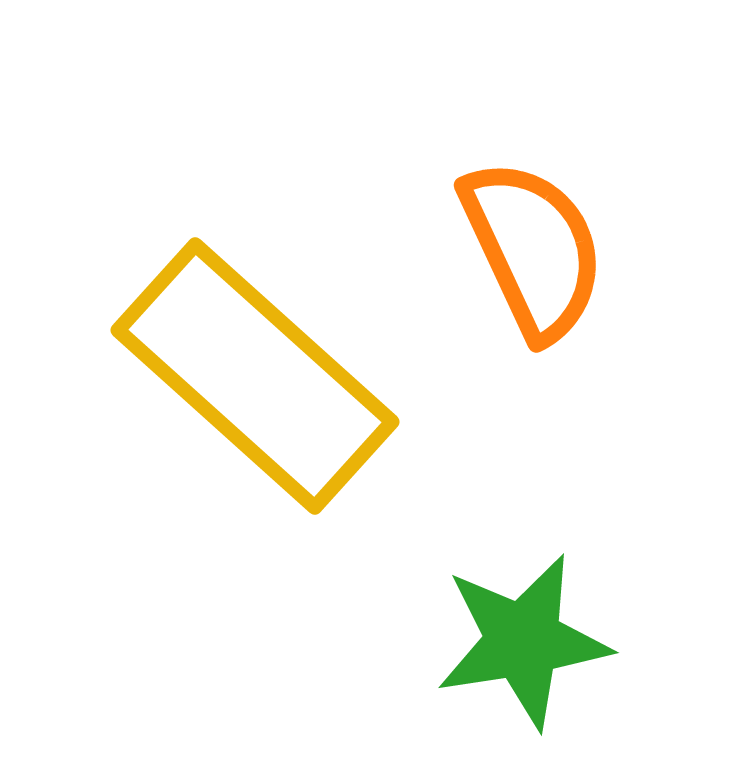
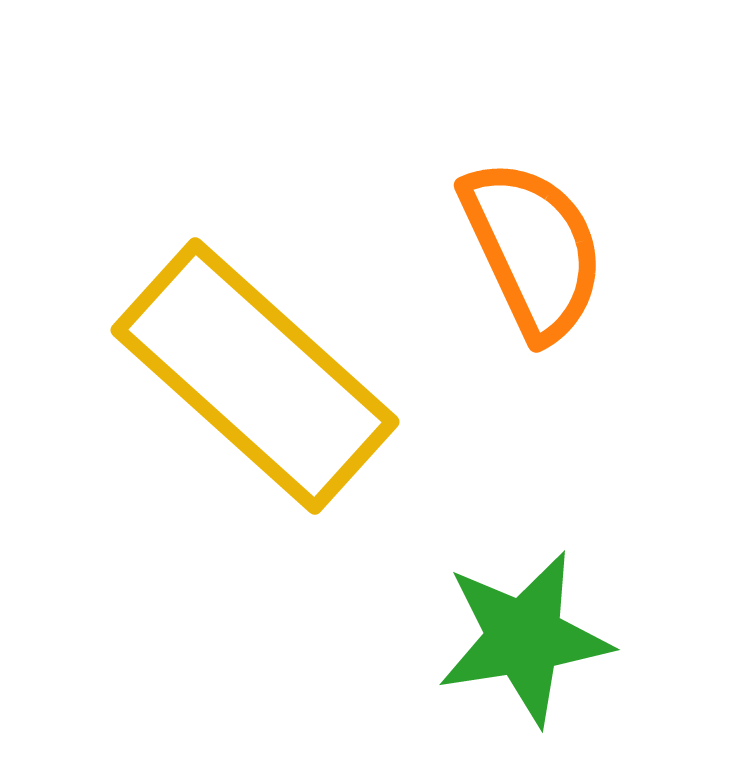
green star: moved 1 px right, 3 px up
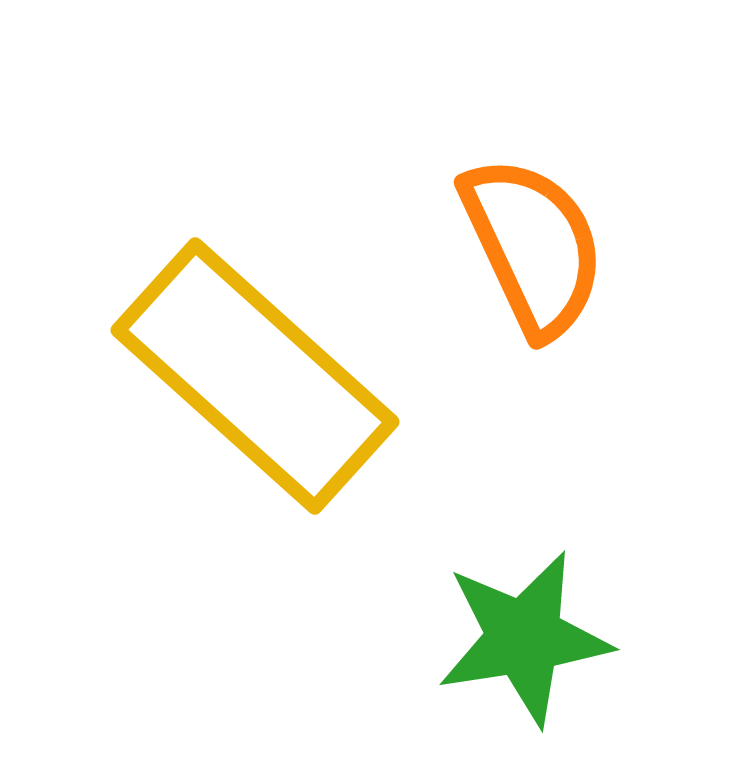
orange semicircle: moved 3 px up
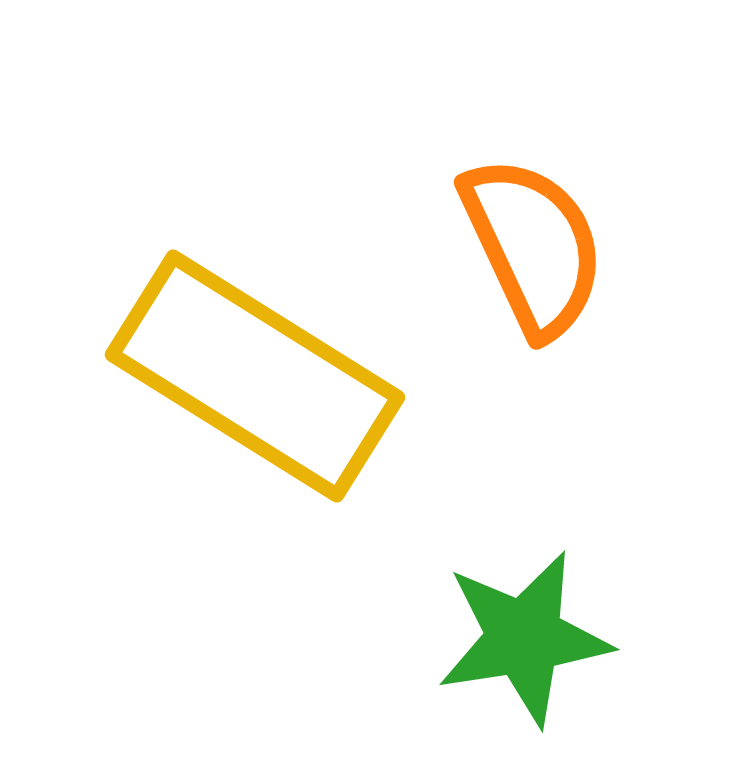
yellow rectangle: rotated 10 degrees counterclockwise
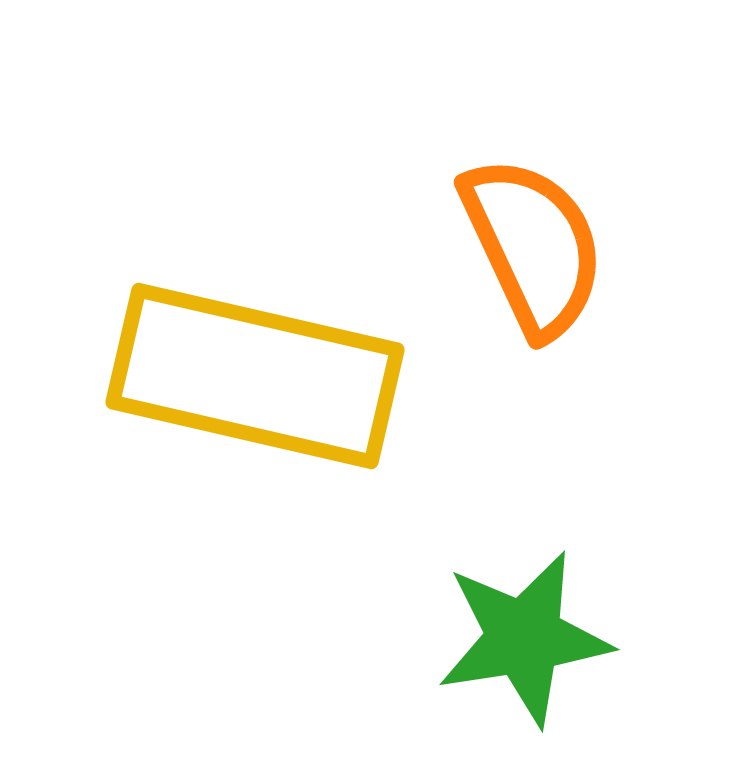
yellow rectangle: rotated 19 degrees counterclockwise
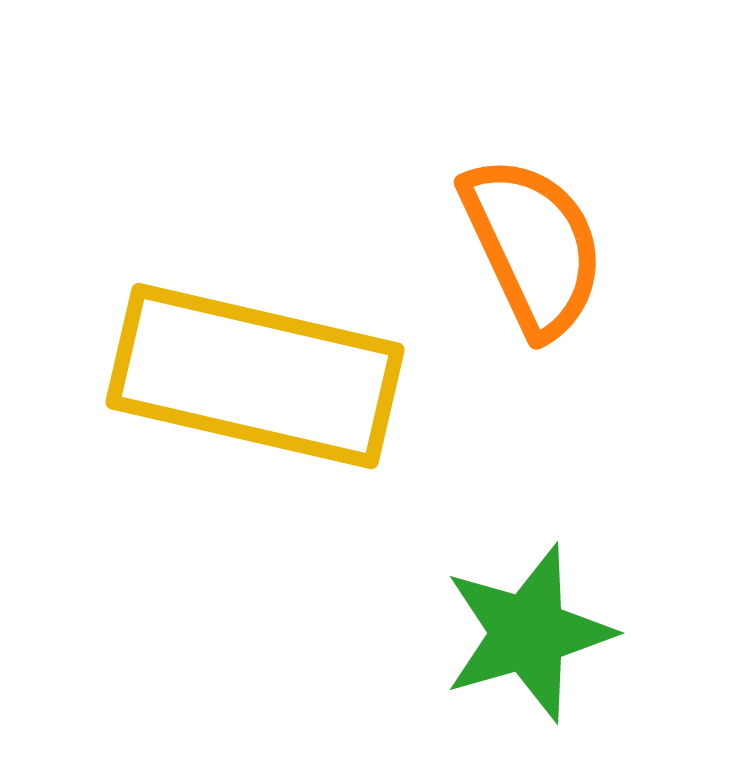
green star: moved 4 px right, 5 px up; rotated 7 degrees counterclockwise
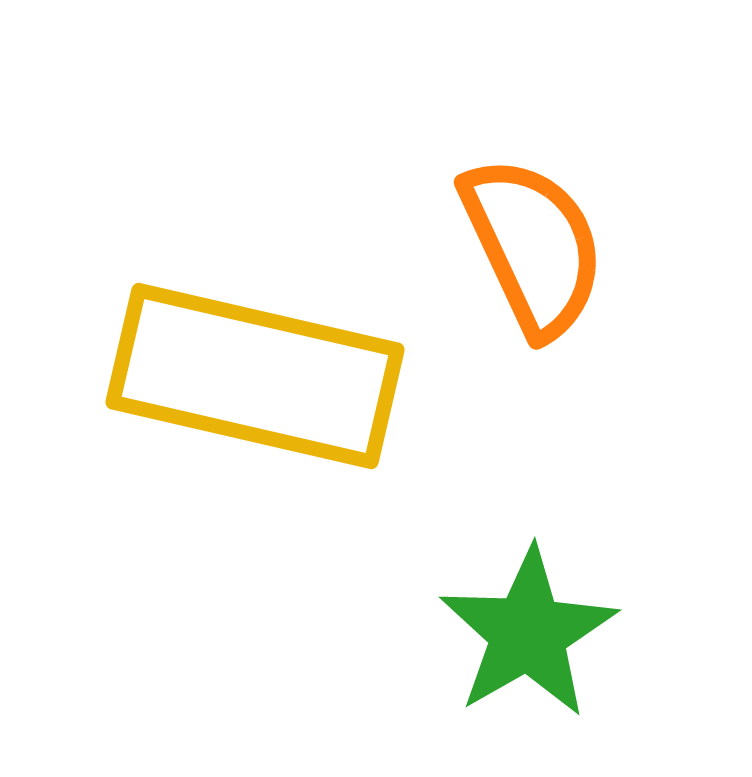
green star: rotated 14 degrees counterclockwise
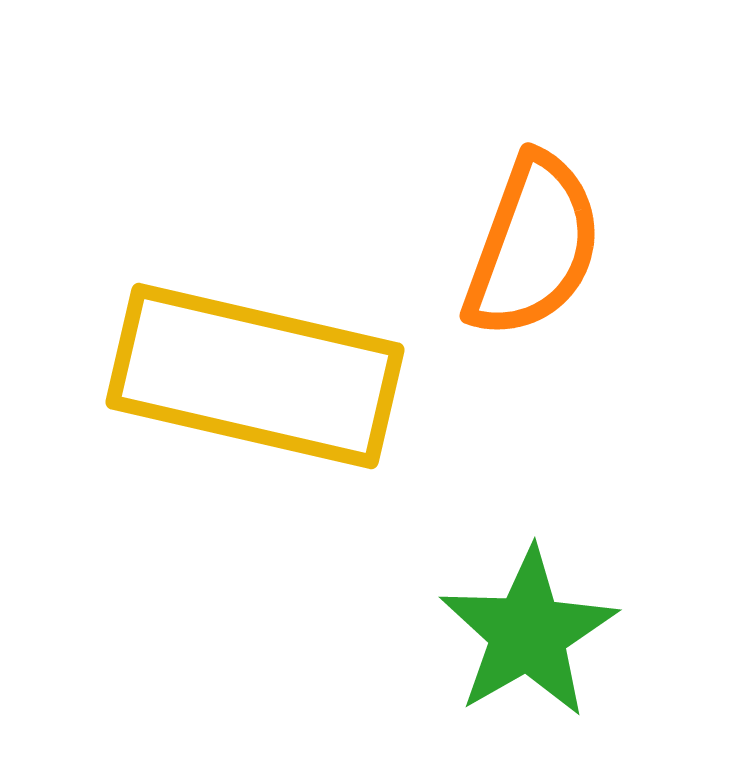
orange semicircle: rotated 45 degrees clockwise
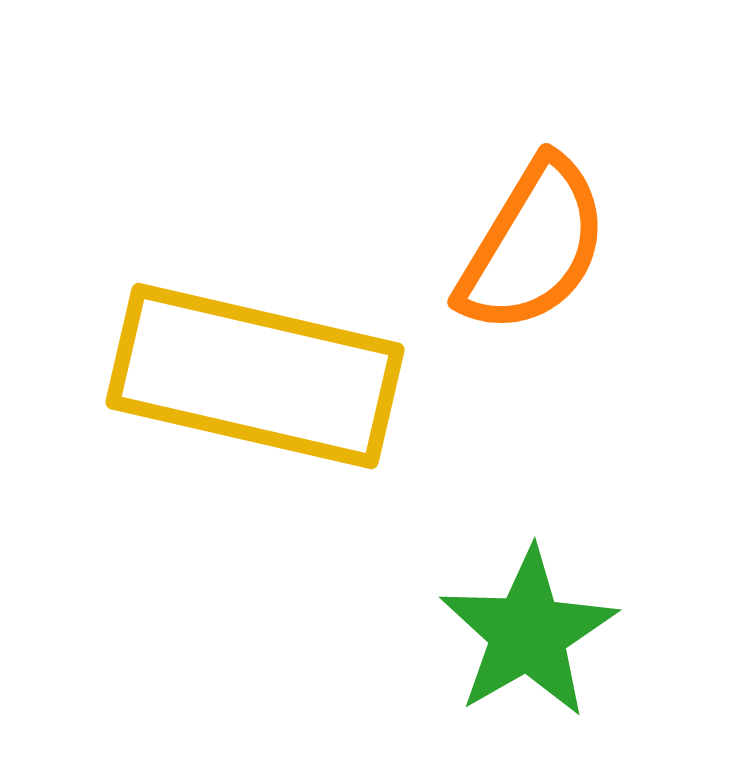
orange semicircle: rotated 11 degrees clockwise
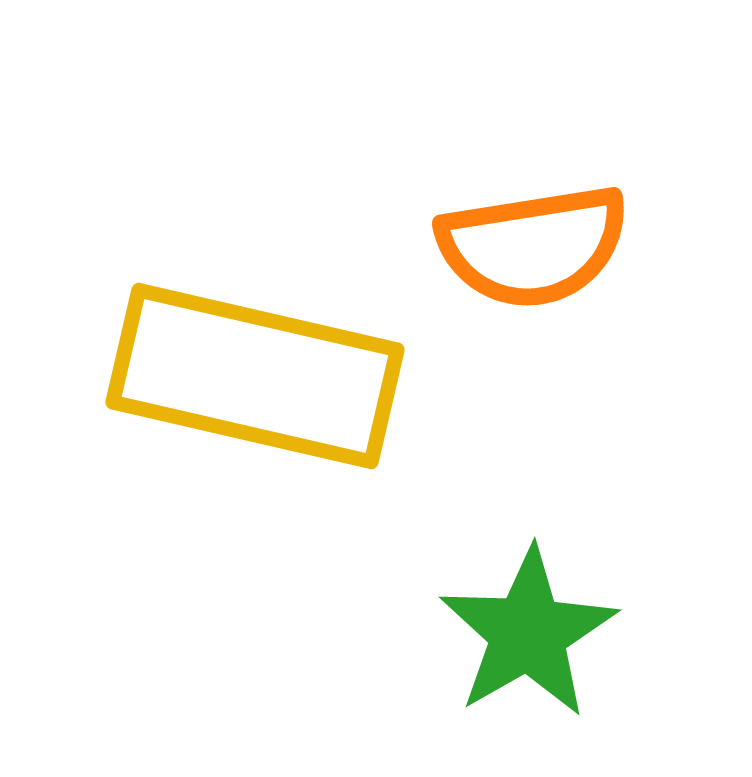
orange semicircle: rotated 50 degrees clockwise
